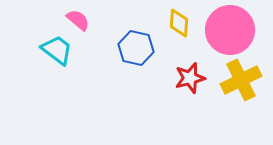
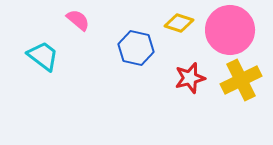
yellow diamond: rotated 76 degrees counterclockwise
cyan trapezoid: moved 14 px left, 6 px down
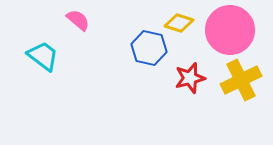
blue hexagon: moved 13 px right
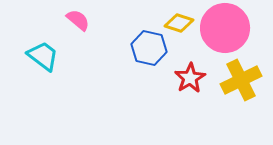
pink circle: moved 5 px left, 2 px up
red star: rotated 16 degrees counterclockwise
